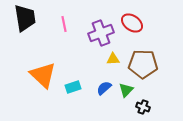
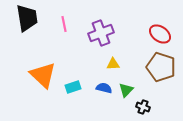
black trapezoid: moved 2 px right
red ellipse: moved 28 px right, 11 px down
yellow triangle: moved 5 px down
brown pentagon: moved 18 px right, 3 px down; rotated 16 degrees clockwise
blue semicircle: rotated 56 degrees clockwise
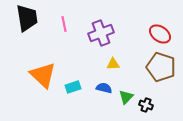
green triangle: moved 7 px down
black cross: moved 3 px right, 2 px up
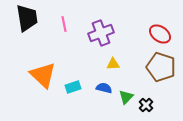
black cross: rotated 24 degrees clockwise
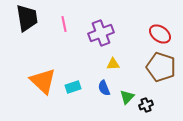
orange triangle: moved 6 px down
blue semicircle: rotated 126 degrees counterclockwise
green triangle: moved 1 px right
black cross: rotated 24 degrees clockwise
